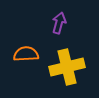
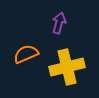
orange semicircle: rotated 20 degrees counterclockwise
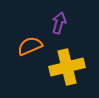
orange semicircle: moved 4 px right, 8 px up
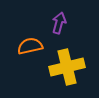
orange semicircle: rotated 10 degrees clockwise
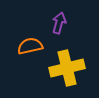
yellow cross: moved 1 px down
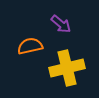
purple arrow: moved 2 px right, 1 px down; rotated 115 degrees clockwise
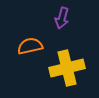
purple arrow: moved 1 px right, 6 px up; rotated 65 degrees clockwise
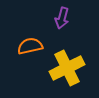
yellow cross: rotated 12 degrees counterclockwise
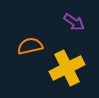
purple arrow: moved 12 px right, 4 px down; rotated 70 degrees counterclockwise
